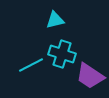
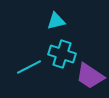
cyan triangle: moved 1 px right, 1 px down
cyan line: moved 2 px left, 2 px down
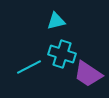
purple trapezoid: moved 2 px left, 2 px up
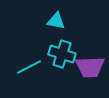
cyan triangle: rotated 24 degrees clockwise
purple trapezoid: moved 2 px right, 7 px up; rotated 36 degrees counterclockwise
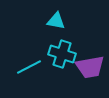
purple trapezoid: rotated 8 degrees counterclockwise
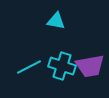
cyan cross: moved 12 px down
purple trapezoid: moved 1 px up
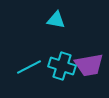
cyan triangle: moved 1 px up
purple trapezoid: moved 1 px left, 1 px up
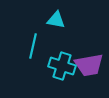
cyan line: moved 4 px right, 21 px up; rotated 50 degrees counterclockwise
